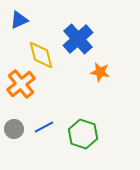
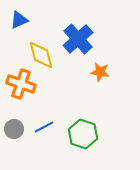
orange cross: rotated 32 degrees counterclockwise
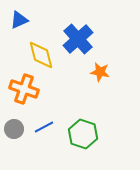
orange cross: moved 3 px right, 5 px down
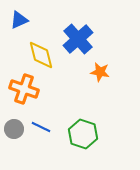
blue line: moved 3 px left; rotated 54 degrees clockwise
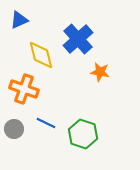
blue line: moved 5 px right, 4 px up
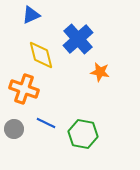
blue triangle: moved 12 px right, 5 px up
green hexagon: rotated 8 degrees counterclockwise
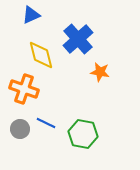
gray circle: moved 6 px right
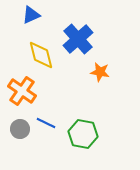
orange cross: moved 2 px left, 2 px down; rotated 16 degrees clockwise
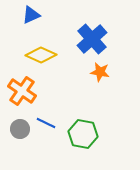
blue cross: moved 14 px right
yellow diamond: rotated 52 degrees counterclockwise
